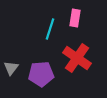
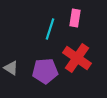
gray triangle: rotated 35 degrees counterclockwise
purple pentagon: moved 4 px right, 3 px up
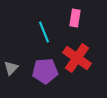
cyan line: moved 6 px left, 3 px down; rotated 40 degrees counterclockwise
gray triangle: rotated 42 degrees clockwise
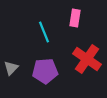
red cross: moved 10 px right, 1 px down
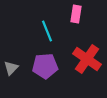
pink rectangle: moved 1 px right, 4 px up
cyan line: moved 3 px right, 1 px up
purple pentagon: moved 5 px up
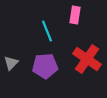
pink rectangle: moved 1 px left, 1 px down
gray triangle: moved 5 px up
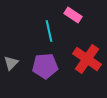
pink rectangle: moved 2 px left; rotated 66 degrees counterclockwise
cyan line: moved 2 px right; rotated 10 degrees clockwise
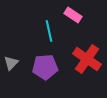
purple pentagon: moved 1 px down
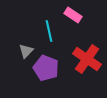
gray triangle: moved 15 px right, 12 px up
purple pentagon: moved 1 px right, 1 px down; rotated 25 degrees clockwise
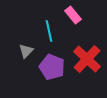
pink rectangle: rotated 18 degrees clockwise
red cross: rotated 8 degrees clockwise
purple pentagon: moved 6 px right, 1 px up
